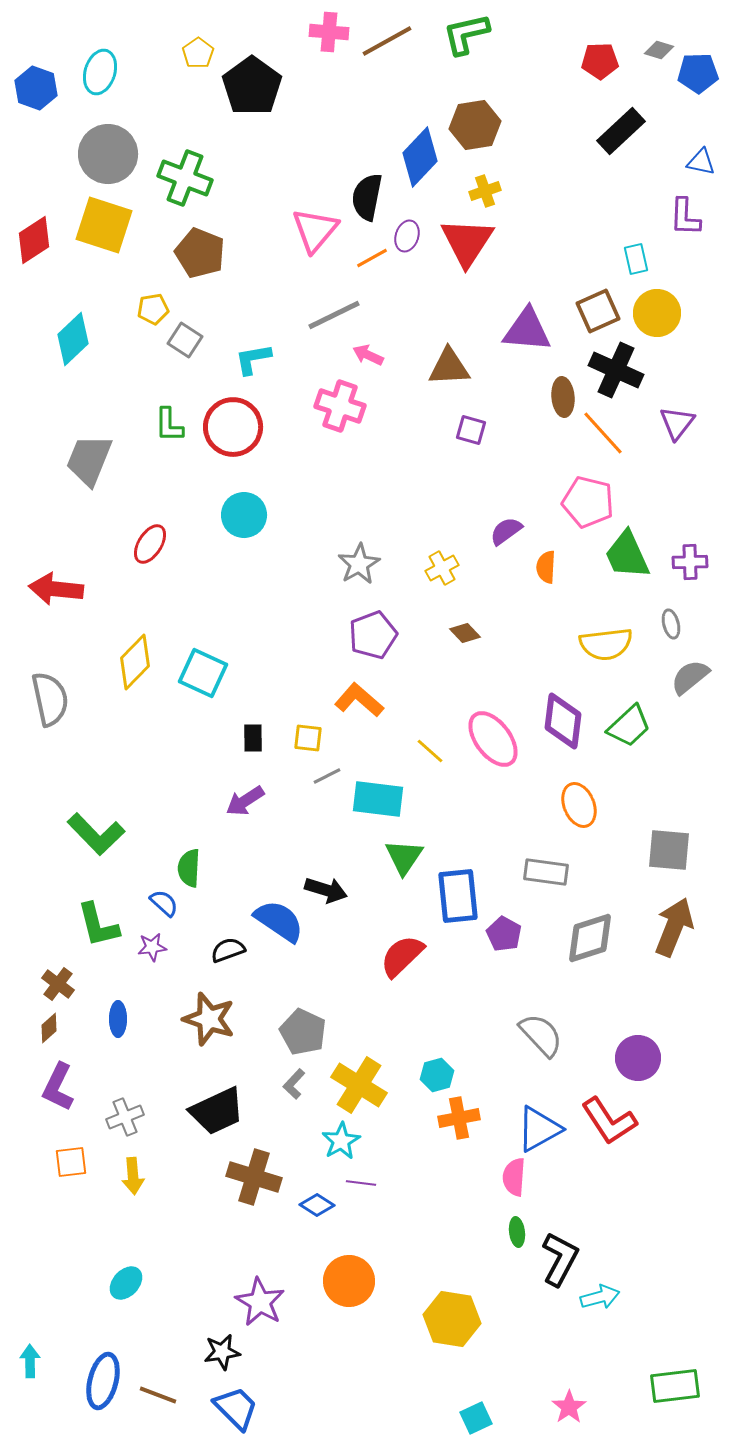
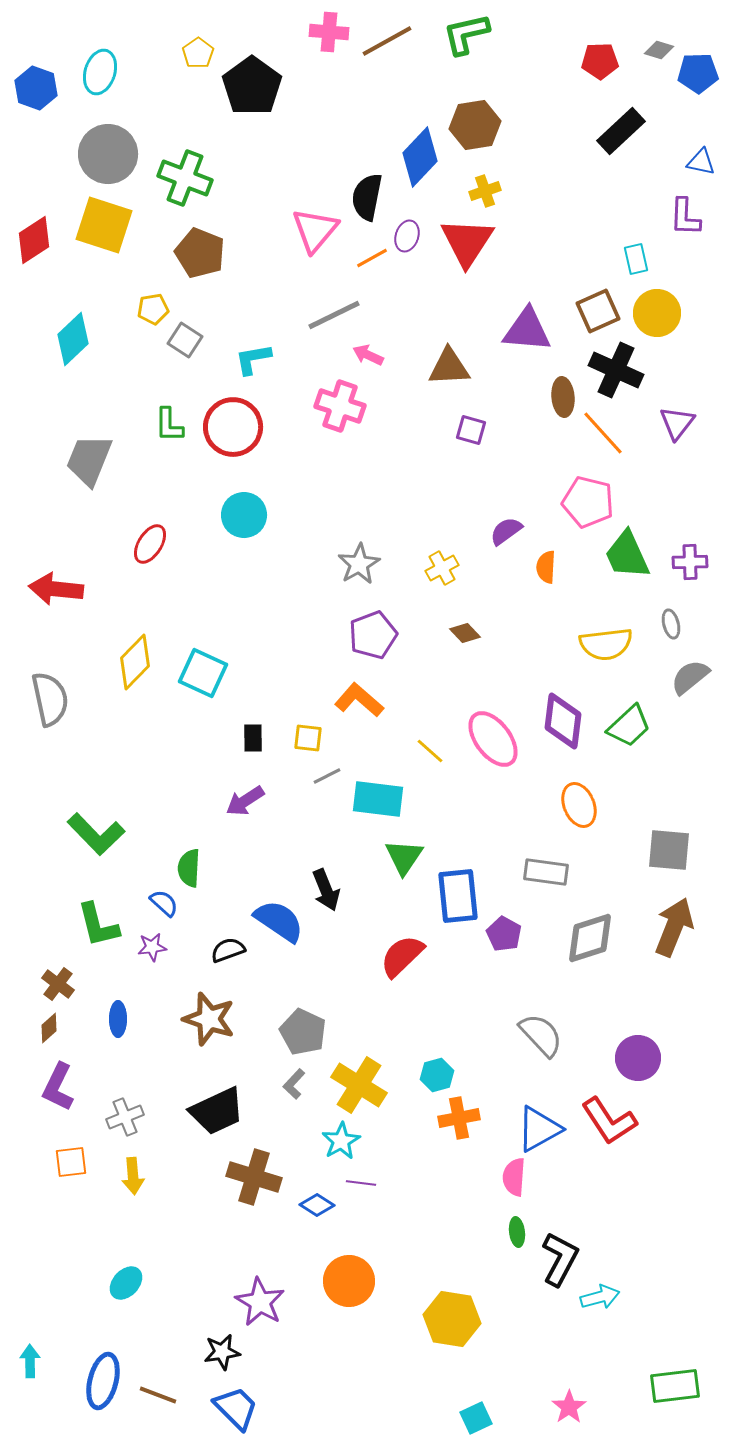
black arrow at (326, 890): rotated 51 degrees clockwise
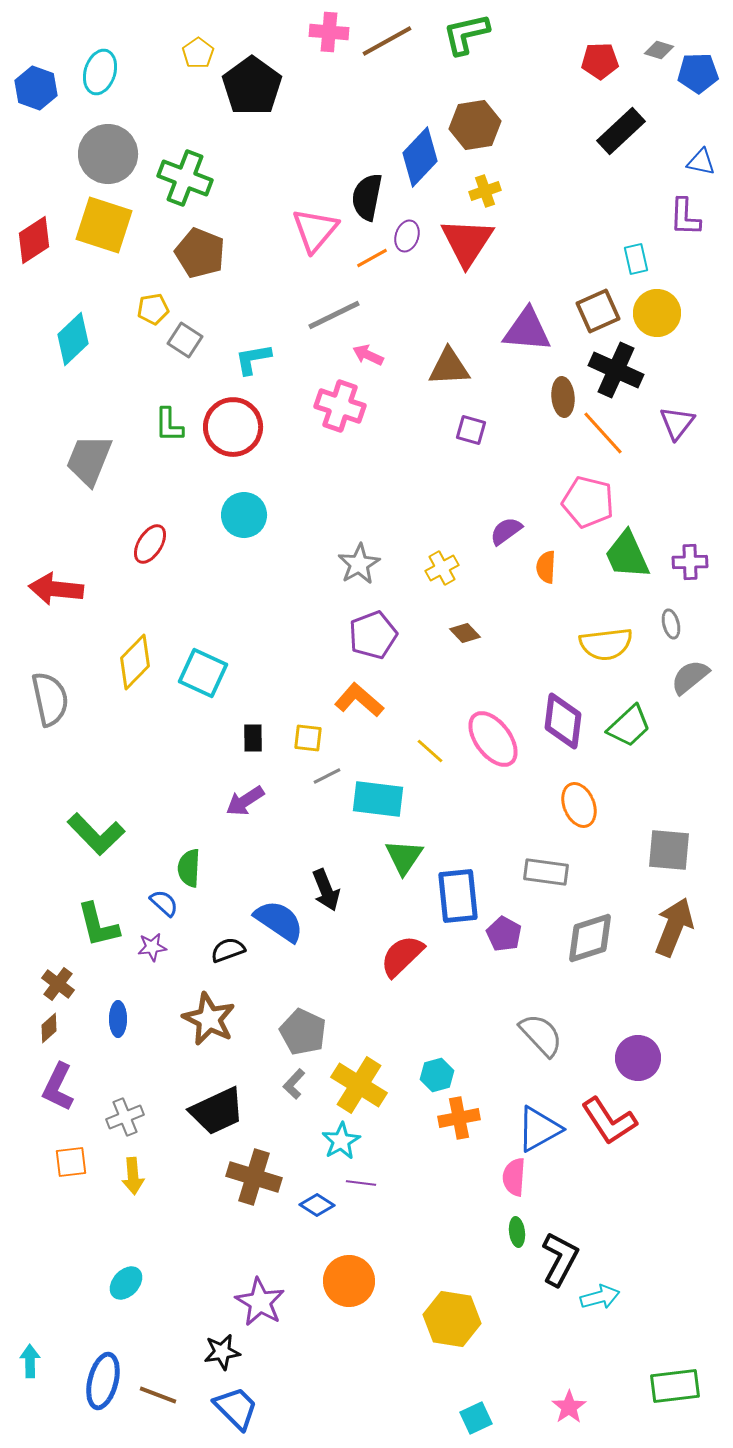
brown star at (209, 1019): rotated 8 degrees clockwise
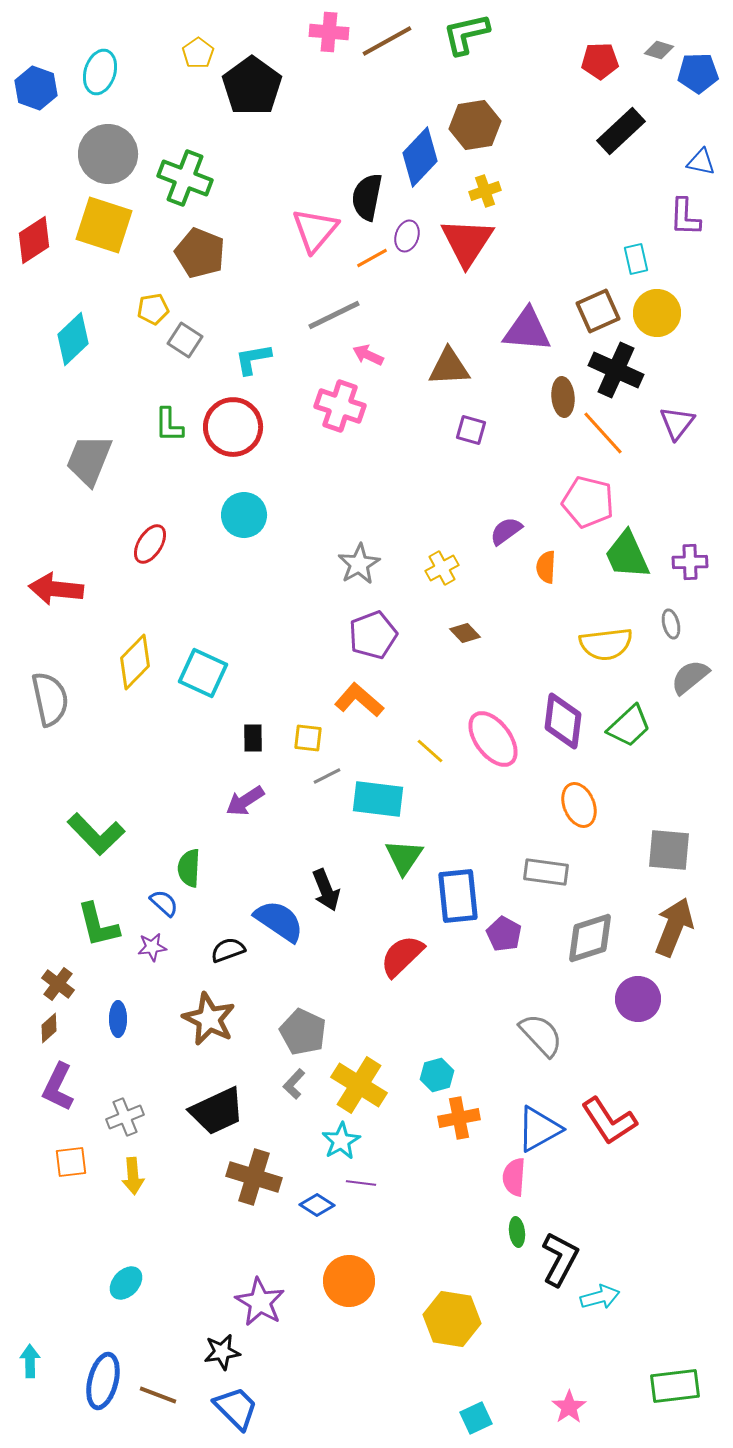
purple circle at (638, 1058): moved 59 px up
